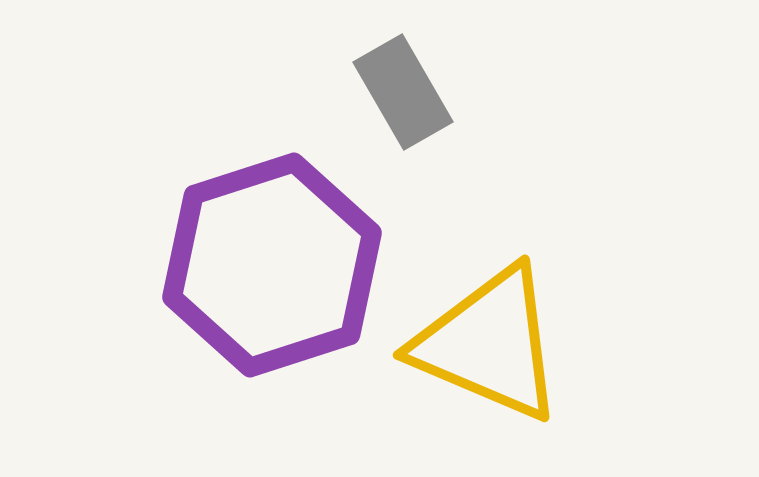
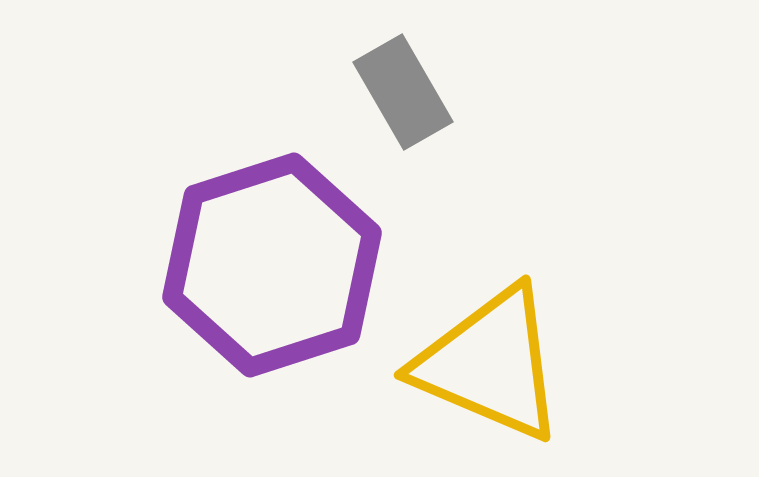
yellow triangle: moved 1 px right, 20 px down
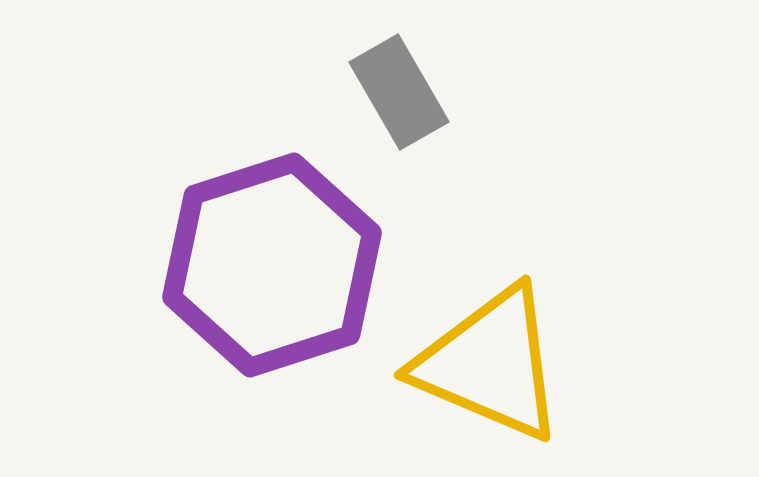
gray rectangle: moved 4 px left
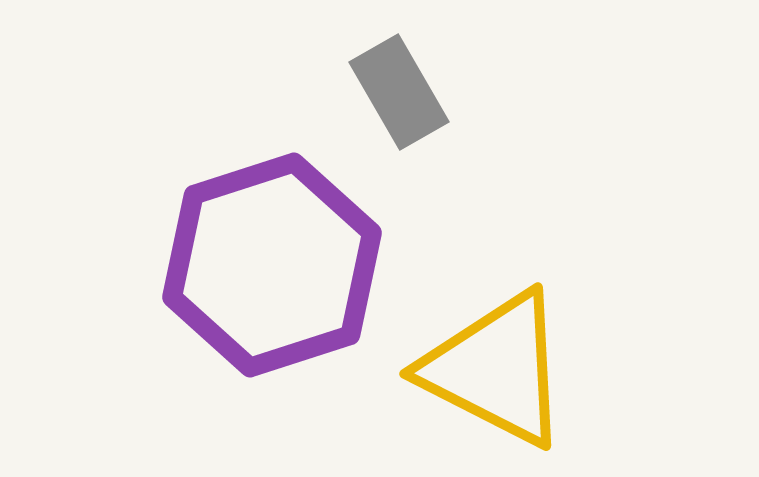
yellow triangle: moved 6 px right, 5 px down; rotated 4 degrees clockwise
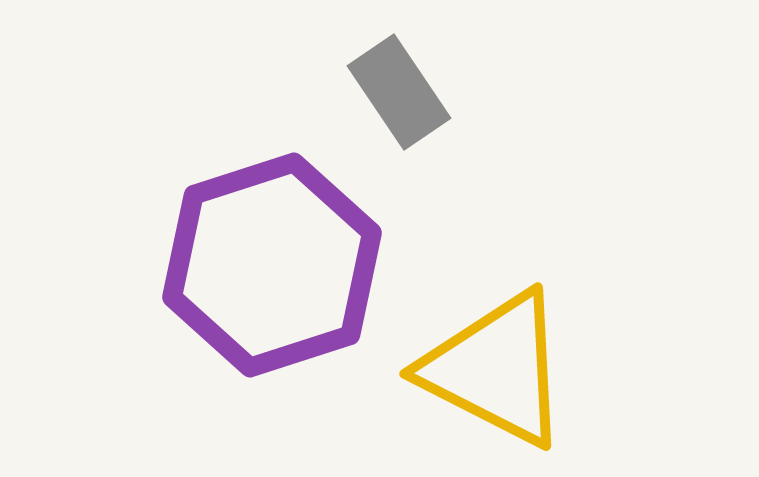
gray rectangle: rotated 4 degrees counterclockwise
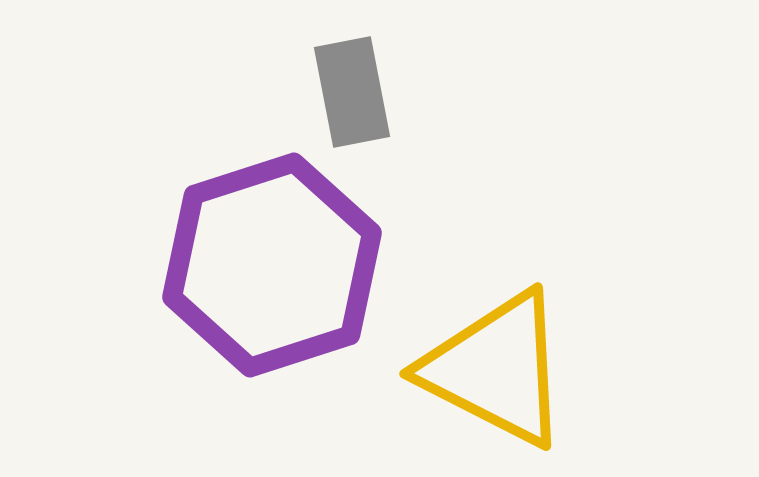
gray rectangle: moved 47 px left; rotated 23 degrees clockwise
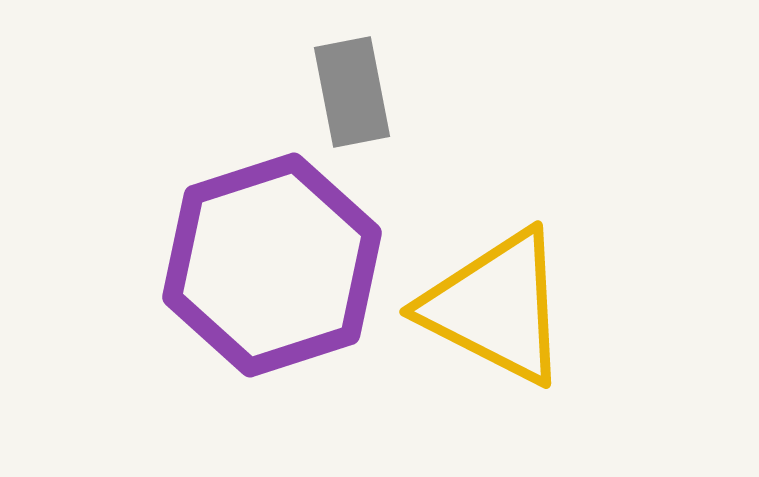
yellow triangle: moved 62 px up
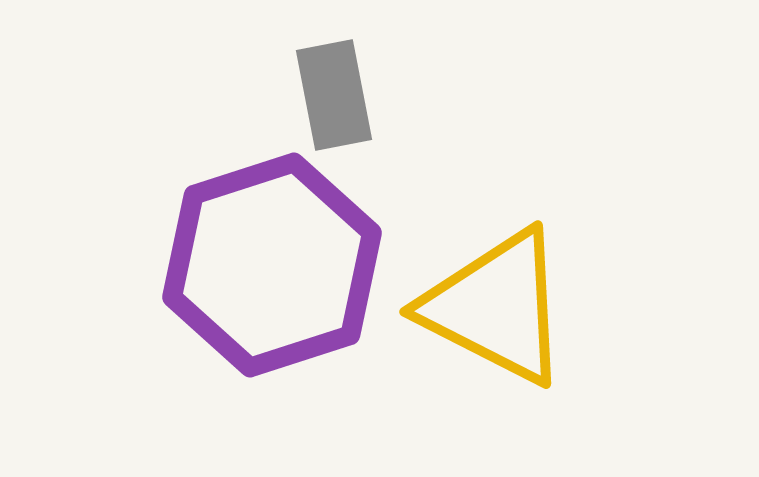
gray rectangle: moved 18 px left, 3 px down
